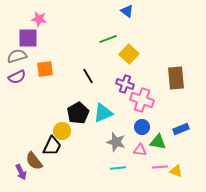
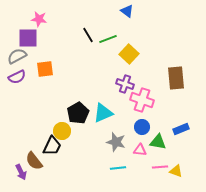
gray semicircle: rotated 12 degrees counterclockwise
black line: moved 41 px up
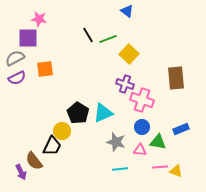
gray semicircle: moved 2 px left, 2 px down
purple semicircle: moved 1 px down
black pentagon: rotated 10 degrees counterclockwise
cyan line: moved 2 px right, 1 px down
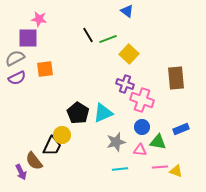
yellow circle: moved 4 px down
gray star: rotated 30 degrees counterclockwise
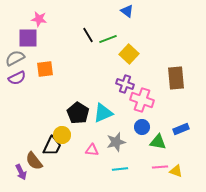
pink triangle: moved 48 px left
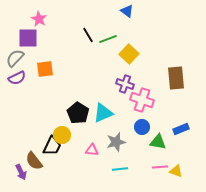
pink star: rotated 21 degrees clockwise
gray semicircle: rotated 18 degrees counterclockwise
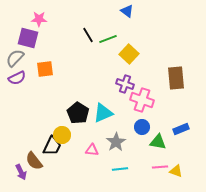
pink star: rotated 28 degrees counterclockwise
purple square: rotated 15 degrees clockwise
gray star: rotated 18 degrees counterclockwise
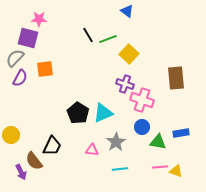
purple semicircle: moved 3 px right; rotated 36 degrees counterclockwise
blue rectangle: moved 4 px down; rotated 14 degrees clockwise
yellow circle: moved 51 px left
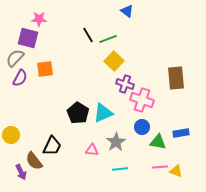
yellow square: moved 15 px left, 7 px down
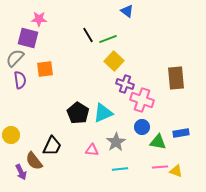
purple semicircle: moved 2 px down; rotated 36 degrees counterclockwise
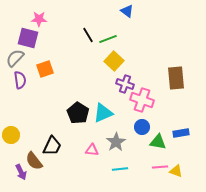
orange square: rotated 12 degrees counterclockwise
